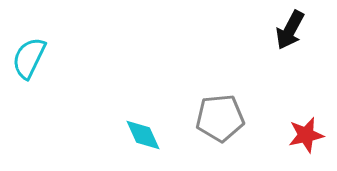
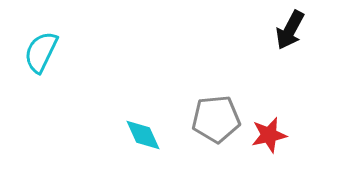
cyan semicircle: moved 12 px right, 6 px up
gray pentagon: moved 4 px left, 1 px down
red star: moved 37 px left
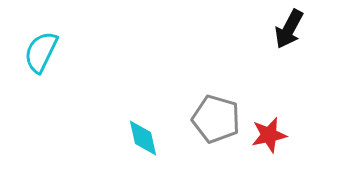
black arrow: moved 1 px left, 1 px up
gray pentagon: rotated 21 degrees clockwise
cyan diamond: moved 3 px down; rotated 12 degrees clockwise
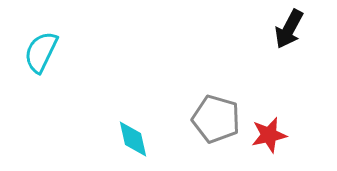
cyan diamond: moved 10 px left, 1 px down
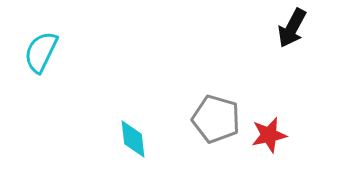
black arrow: moved 3 px right, 1 px up
cyan diamond: rotated 6 degrees clockwise
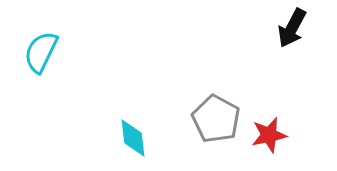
gray pentagon: rotated 12 degrees clockwise
cyan diamond: moved 1 px up
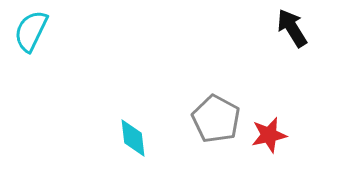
black arrow: rotated 120 degrees clockwise
cyan semicircle: moved 10 px left, 21 px up
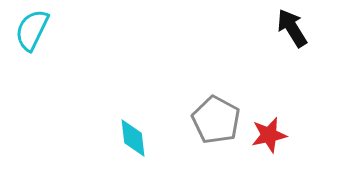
cyan semicircle: moved 1 px right, 1 px up
gray pentagon: moved 1 px down
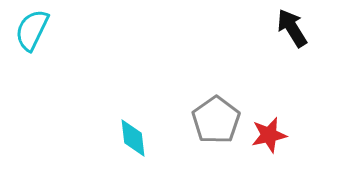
gray pentagon: rotated 9 degrees clockwise
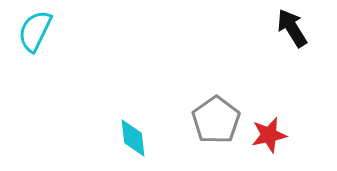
cyan semicircle: moved 3 px right, 1 px down
